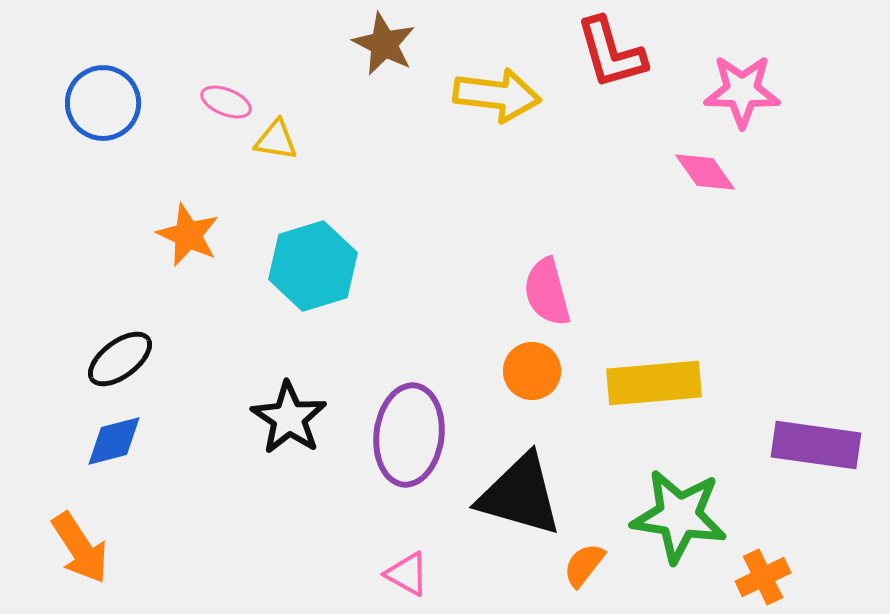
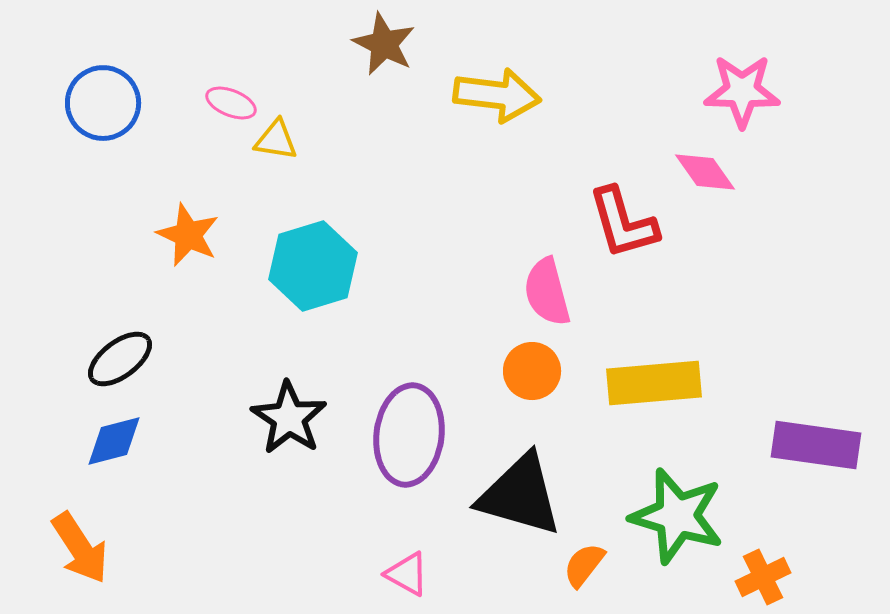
red L-shape: moved 12 px right, 170 px down
pink ellipse: moved 5 px right, 1 px down
green star: moved 2 px left; rotated 8 degrees clockwise
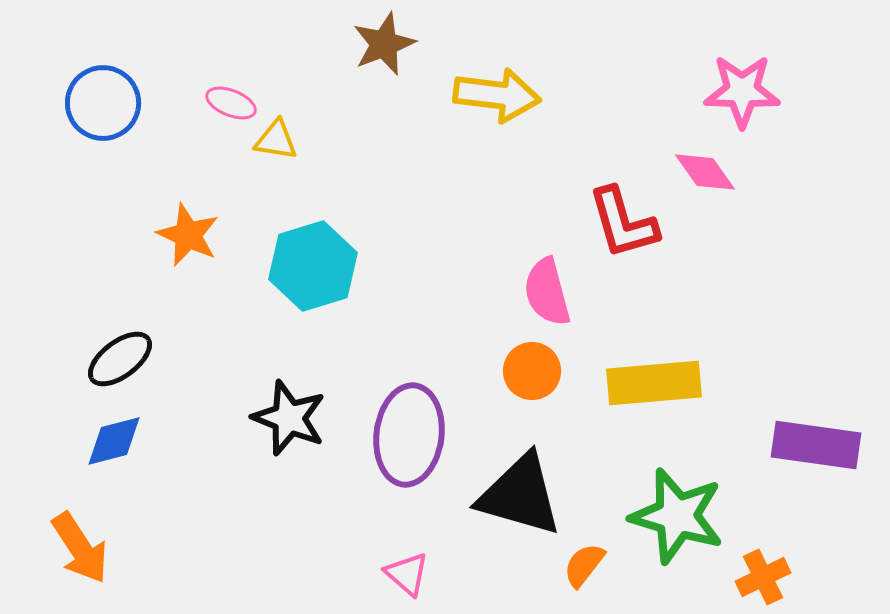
brown star: rotated 24 degrees clockwise
black star: rotated 12 degrees counterclockwise
pink triangle: rotated 12 degrees clockwise
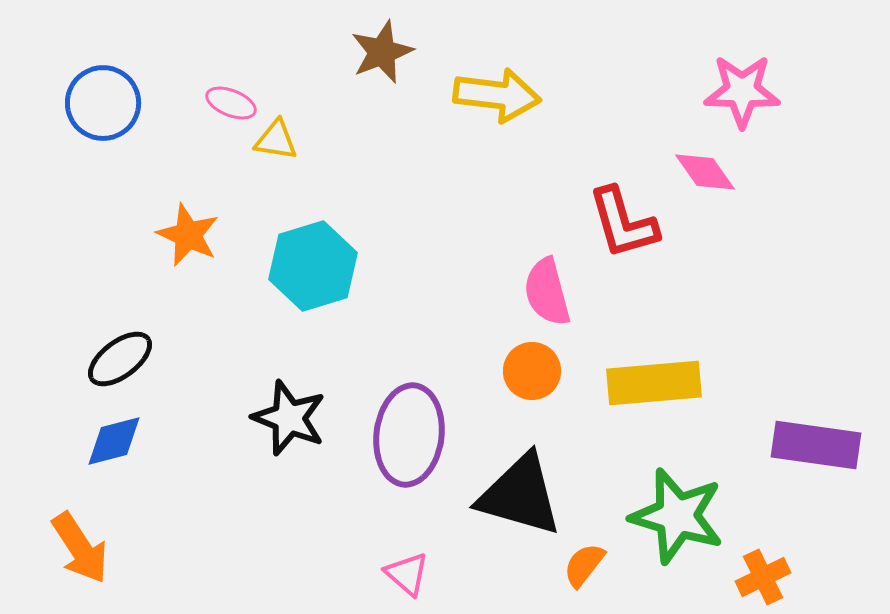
brown star: moved 2 px left, 8 px down
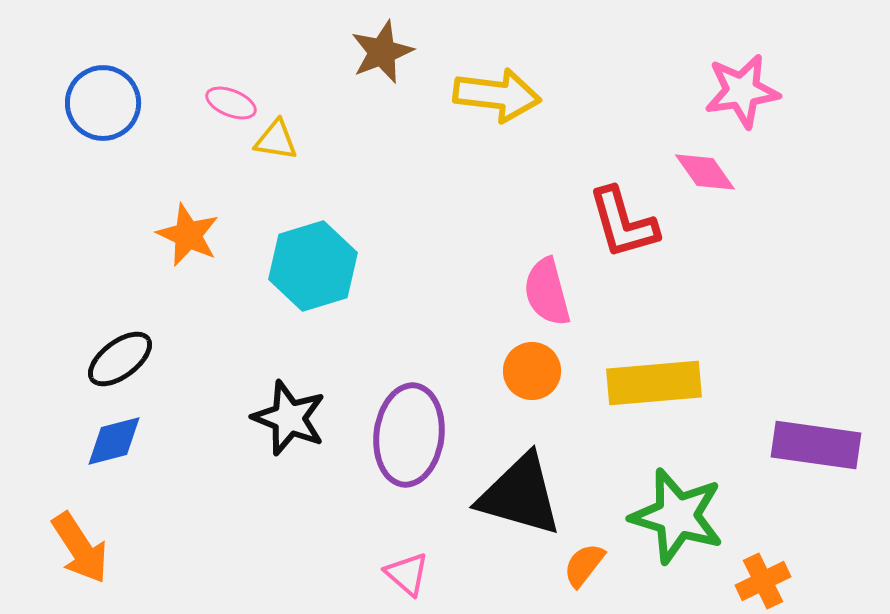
pink star: rotated 10 degrees counterclockwise
orange cross: moved 4 px down
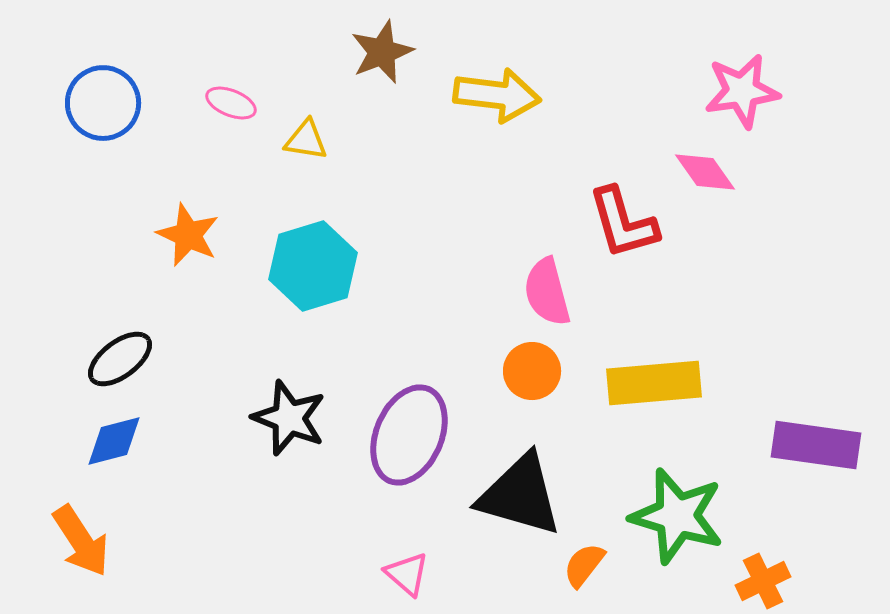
yellow triangle: moved 30 px right
purple ellipse: rotated 16 degrees clockwise
orange arrow: moved 1 px right, 7 px up
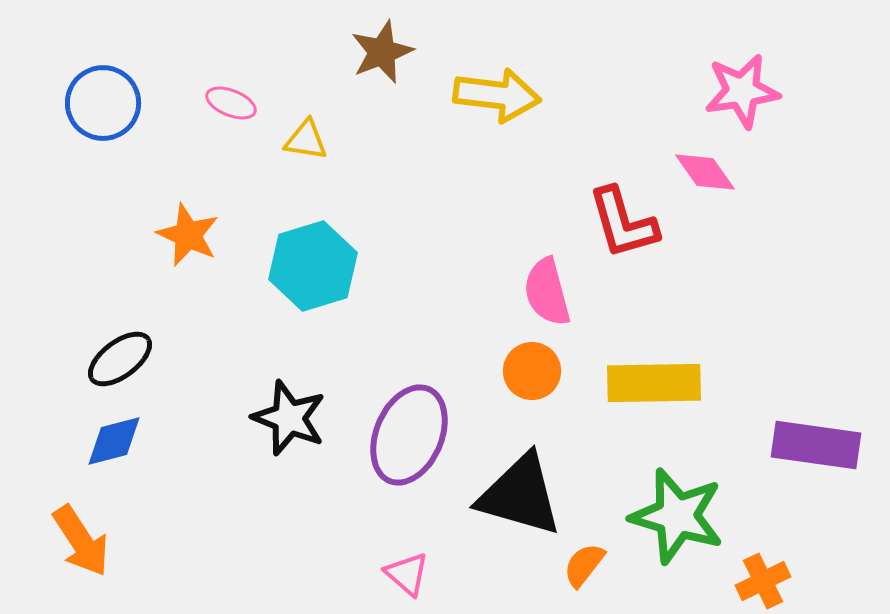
yellow rectangle: rotated 4 degrees clockwise
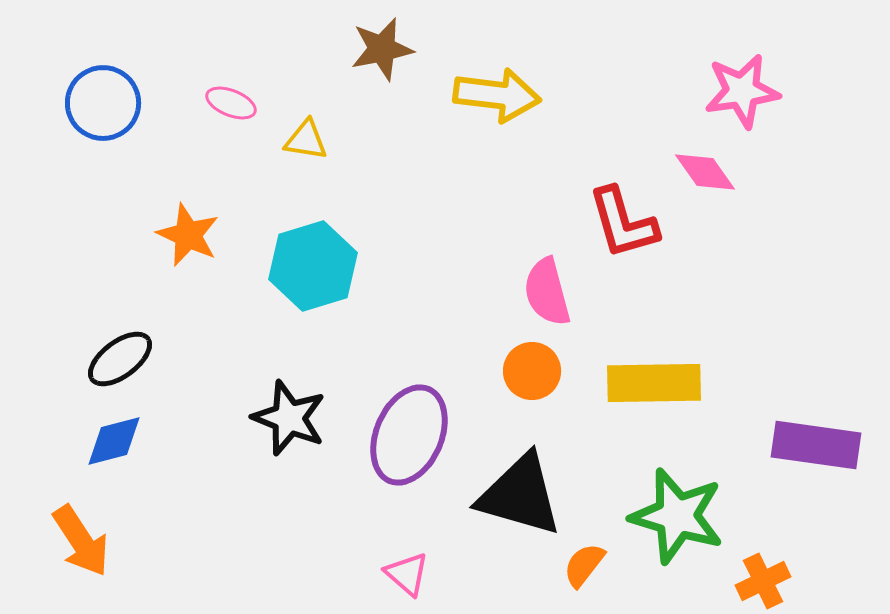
brown star: moved 3 px up; rotated 10 degrees clockwise
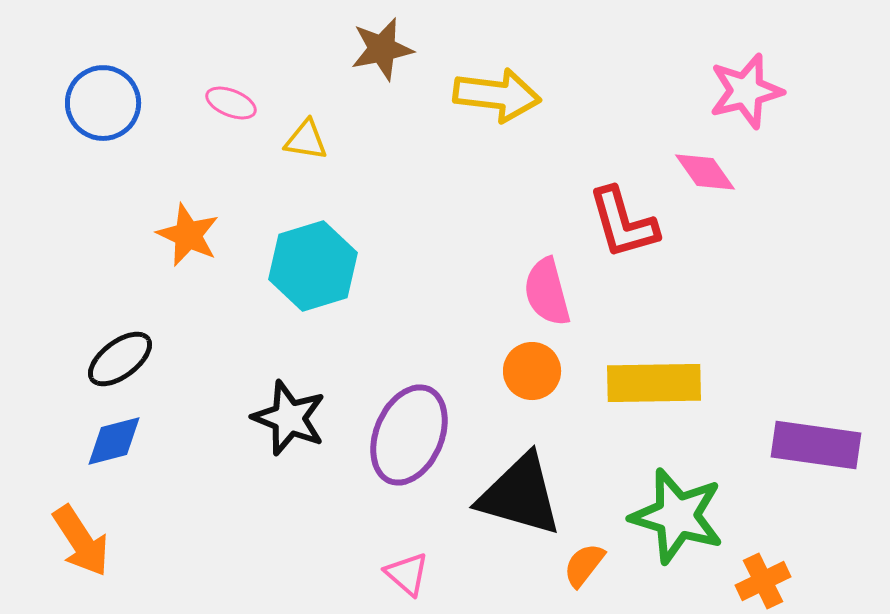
pink star: moved 4 px right; rotated 6 degrees counterclockwise
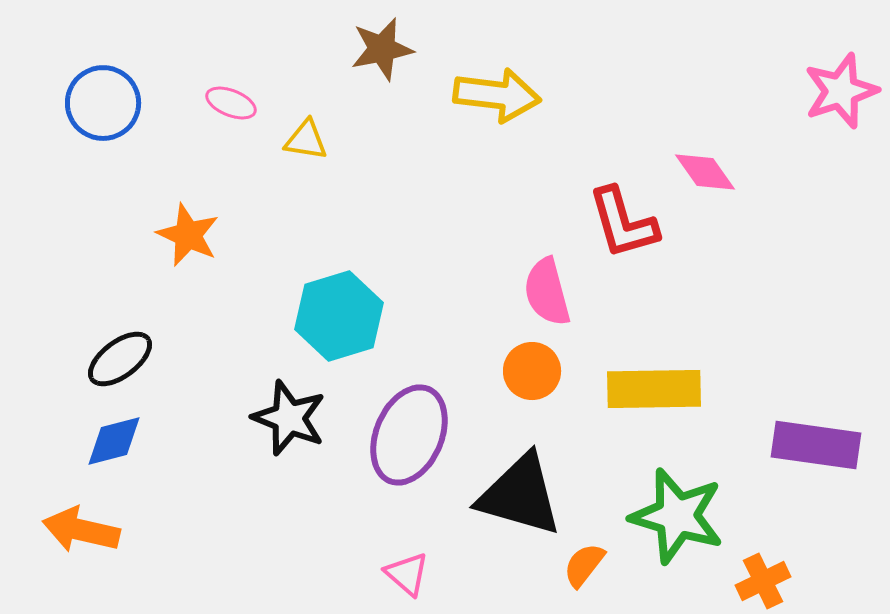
pink star: moved 95 px right; rotated 4 degrees counterclockwise
cyan hexagon: moved 26 px right, 50 px down
yellow rectangle: moved 6 px down
orange arrow: moved 11 px up; rotated 136 degrees clockwise
